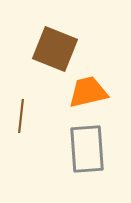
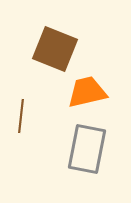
orange trapezoid: moved 1 px left
gray rectangle: rotated 15 degrees clockwise
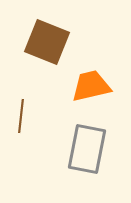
brown square: moved 8 px left, 7 px up
orange trapezoid: moved 4 px right, 6 px up
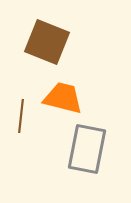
orange trapezoid: moved 28 px left, 12 px down; rotated 27 degrees clockwise
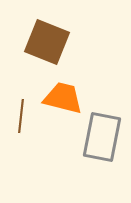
gray rectangle: moved 15 px right, 12 px up
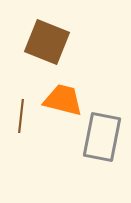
orange trapezoid: moved 2 px down
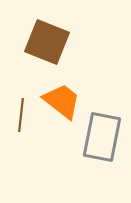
orange trapezoid: moved 1 px left, 1 px down; rotated 24 degrees clockwise
brown line: moved 1 px up
